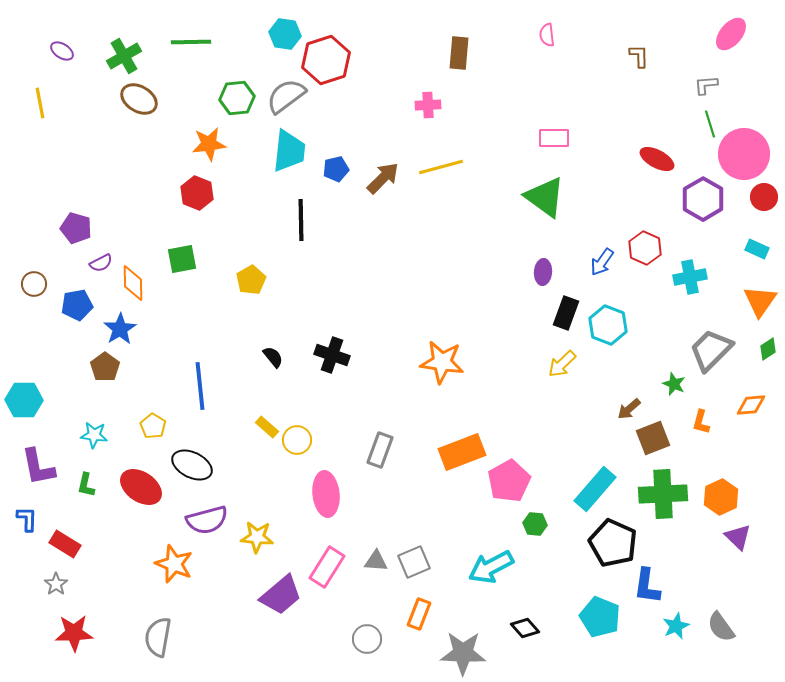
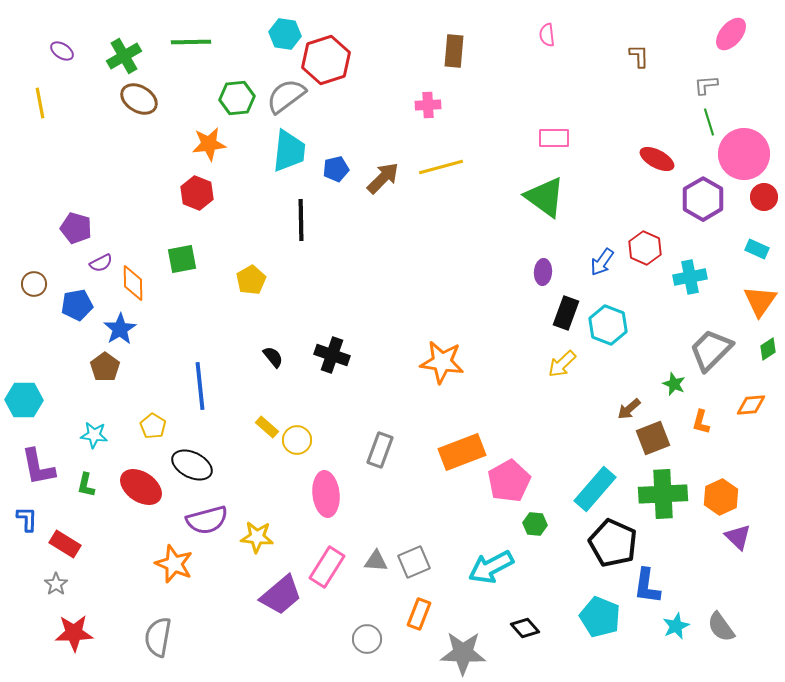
brown rectangle at (459, 53): moved 5 px left, 2 px up
green line at (710, 124): moved 1 px left, 2 px up
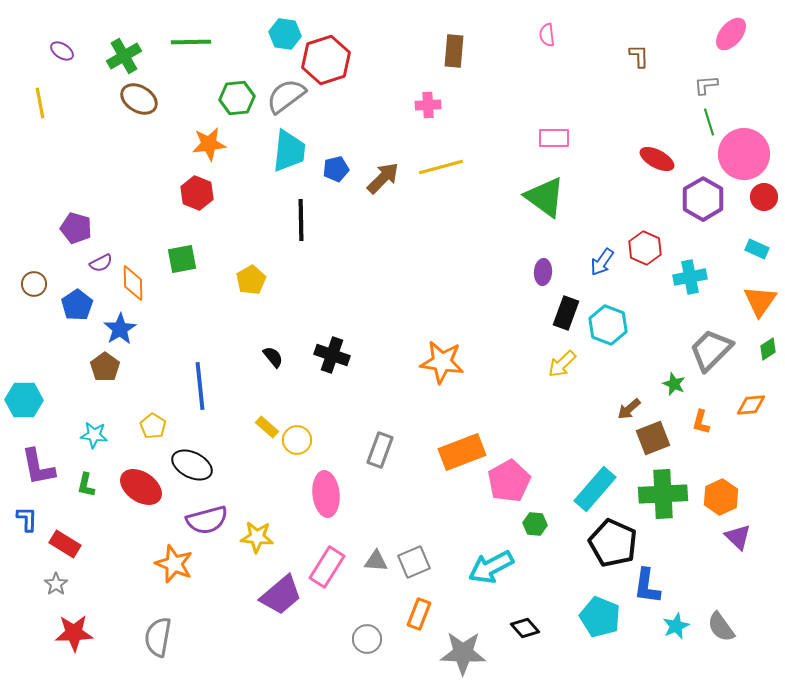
blue pentagon at (77, 305): rotated 24 degrees counterclockwise
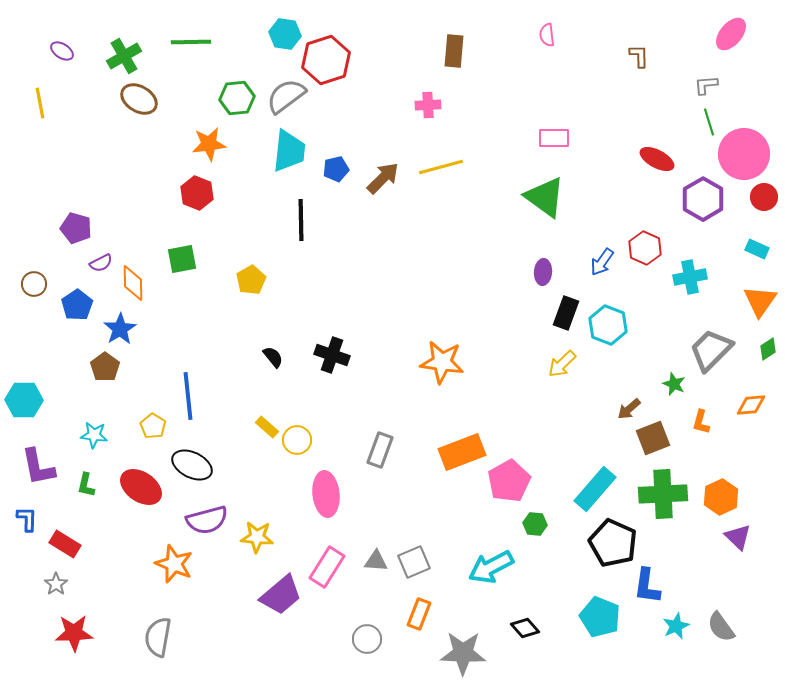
blue line at (200, 386): moved 12 px left, 10 px down
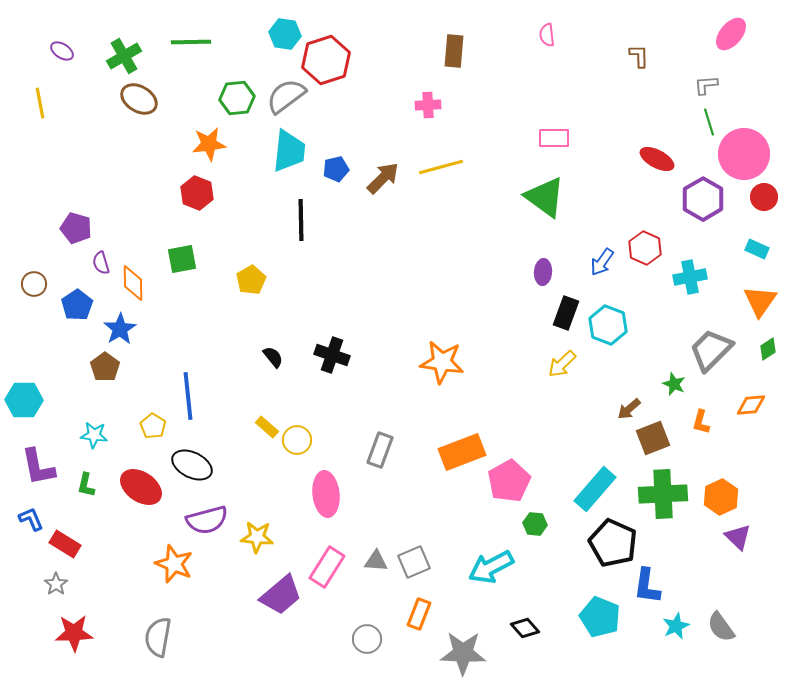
purple semicircle at (101, 263): rotated 100 degrees clockwise
blue L-shape at (27, 519): moved 4 px right; rotated 24 degrees counterclockwise
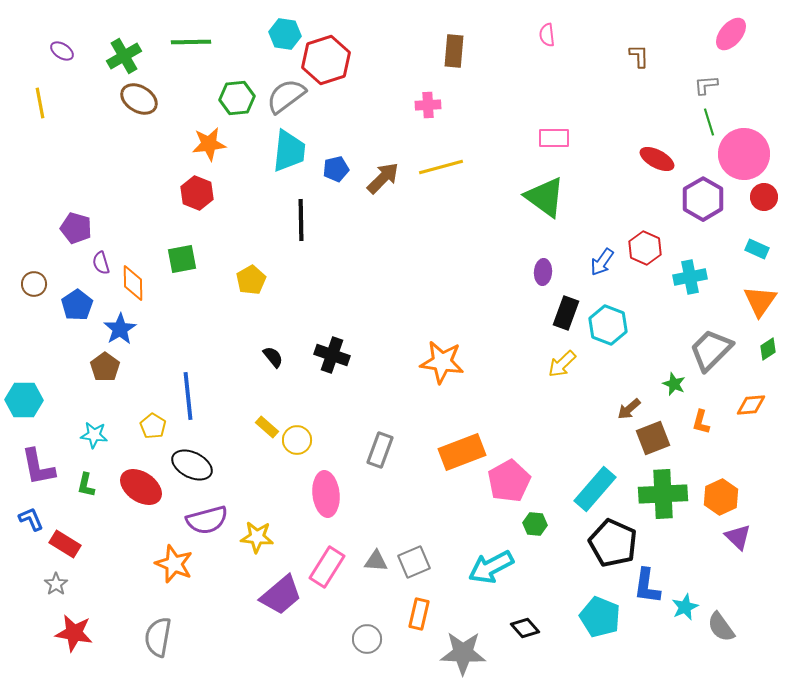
orange rectangle at (419, 614): rotated 8 degrees counterclockwise
cyan star at (676, 626): moved 9 px right, 19 px up
red star at (74, 633): rotated 12 degrees clockwise
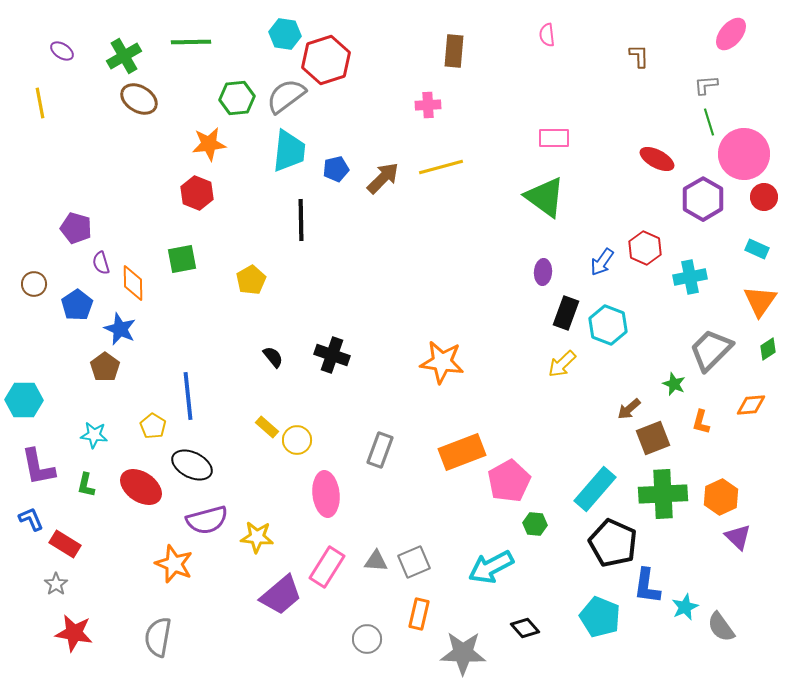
blue star at (120, 329): rotated 16 degrees counterclockwise
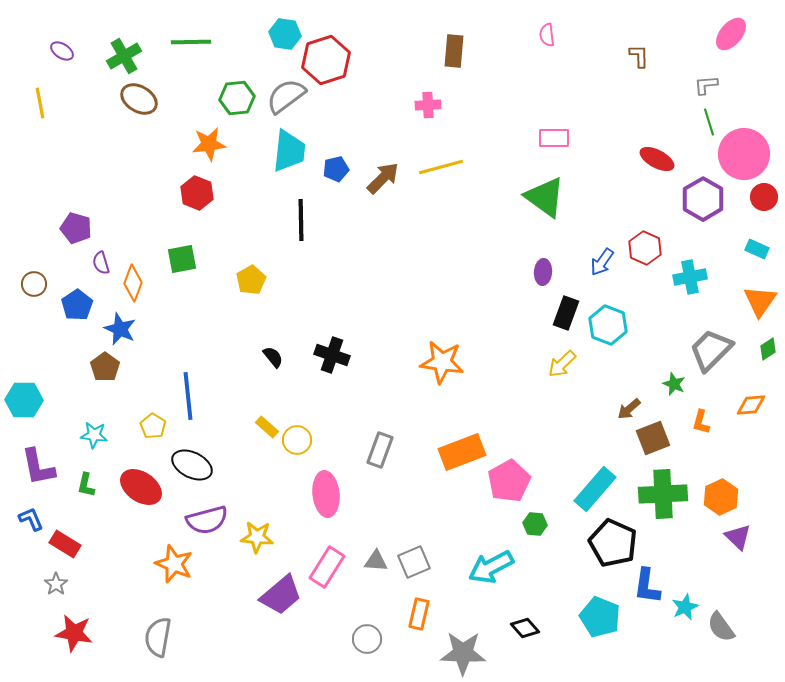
orange diamond at (133, 283): rotated 21 degrees clockwise
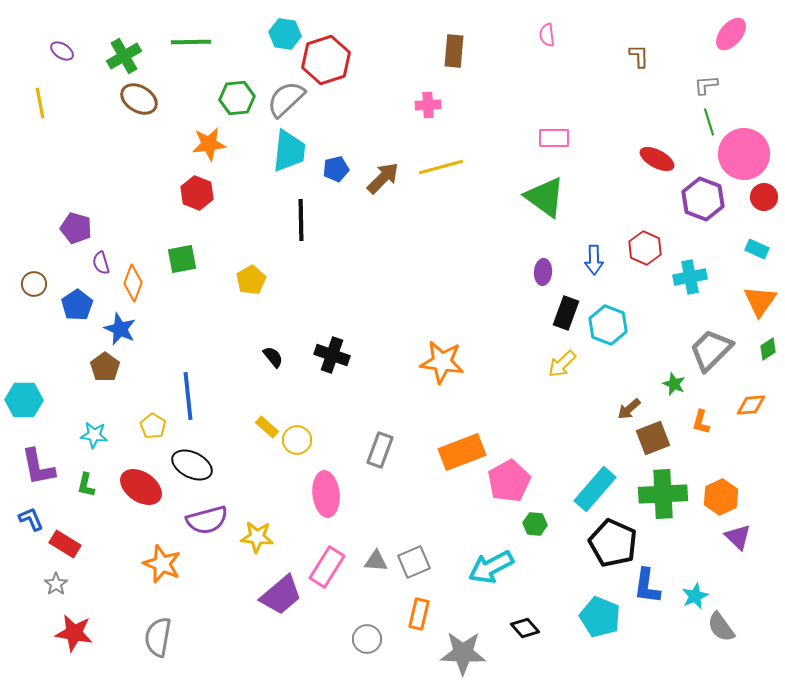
gray semicircle at (286, 96): moved 3 px down; rotated 6 degrees counterclockwise
purple hexagon at (703, 199): rotated 9 degrees counterclockwise
blue arrow at (602, 262): moved 8 px left, 2 px up; rotated 36 degrees counterclockwise
orange star at (174, 564): moved 12 px left
cyan star at (685, 607): moved 10 px right, 11 px up
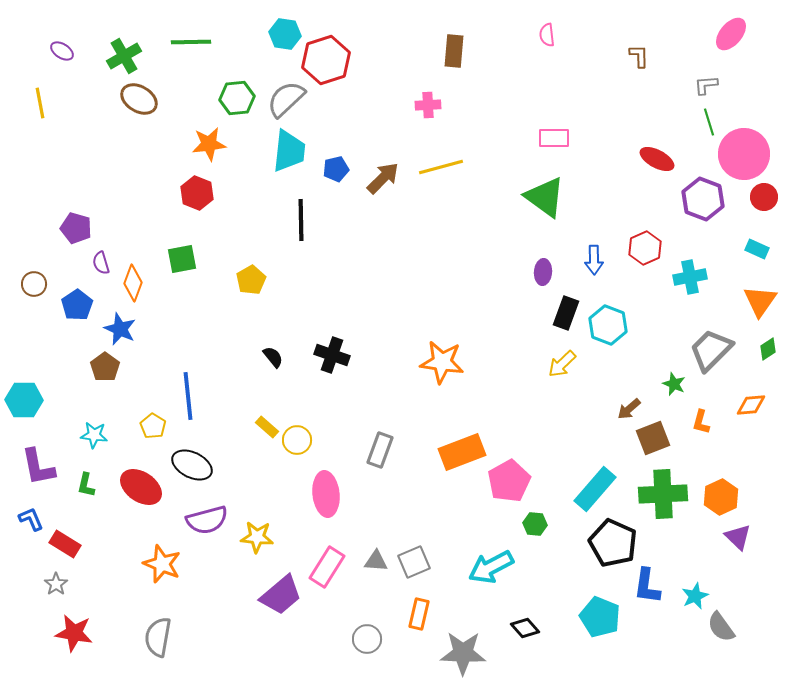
red hexagon at (645, 248): rotated 12 degrees clockwise
